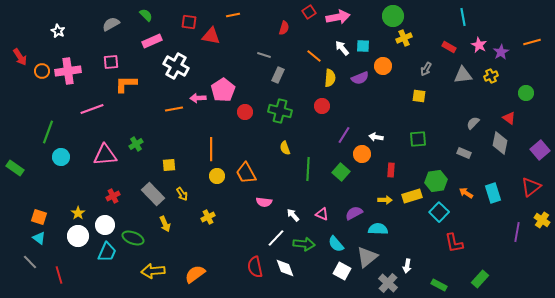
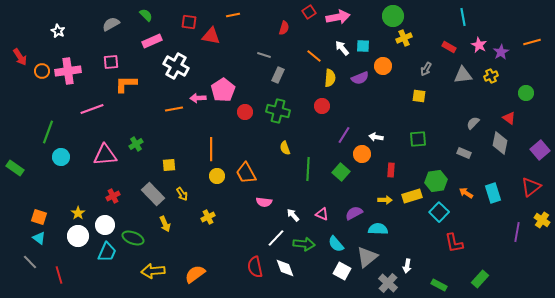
green cross at (280, 111): moved 2 px left
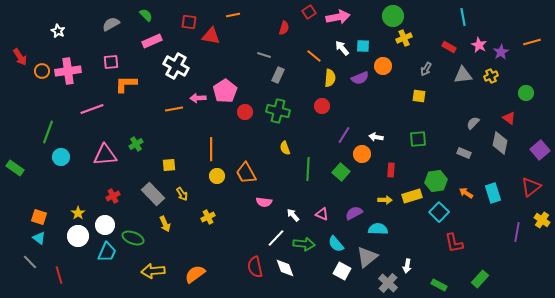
pink pentagon at (223, 90): moved 2 px right, 1 px down
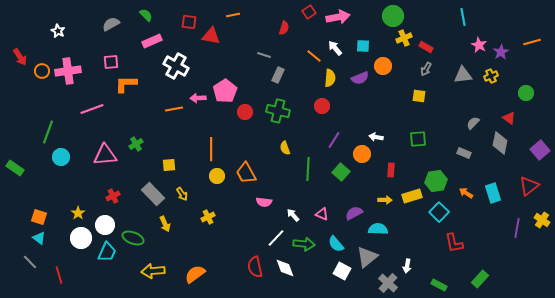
red rectangle at (449, 47): moved 23 px left
white arrow at (342, 48): moved 7 px left
purple line at (344, 135): moved 10 px left, 5 px down
red triangle at (531, 187): moved 2 px left, 1 px up
purple line at (517, 232): moved 4 px up
white circle at (78, 236): moved 3 px right, 2 px down
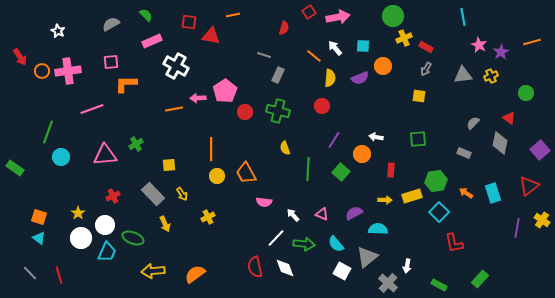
gray line at (30, 262): moved 11 px down
